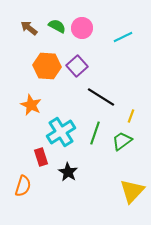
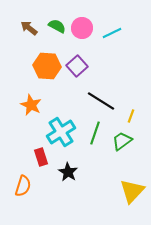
cyan line: moved 11 px left, 4 px up
black line: moved 4 px down
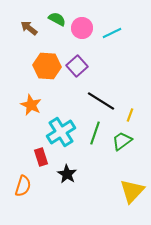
green semicircle: moved 7 px up
yellow line: moved 1 px left, 1 px up
black star: moved 1 px left, 2 px down
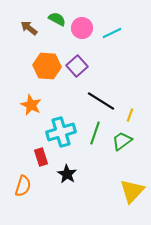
cyan cross: rotated 16 degrees clockwise
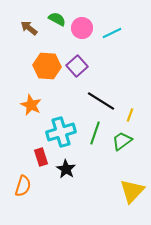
black star: moved 1 px left, 5 px up
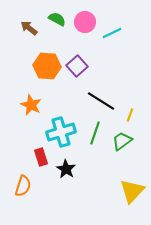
pink circle: moved 3 px right, 6 px up
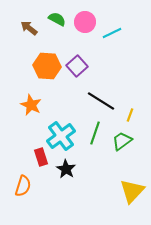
cyan cross: moved 4 px down; rotated 20 degrees counterclockwise
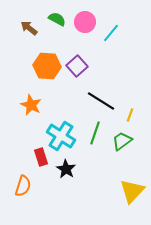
cyan line: moved 1 px left; rotated 24 degrees counterclockwise
cyan cross: rotated 20 degrees counterclockwise
